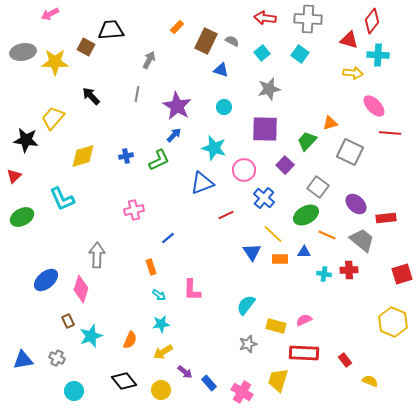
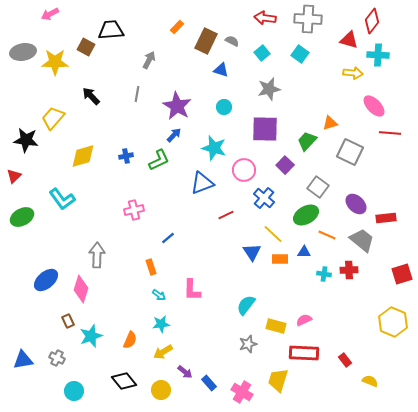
cyan L-shape at (62, 199): rotated 12 degrees counterclockwise
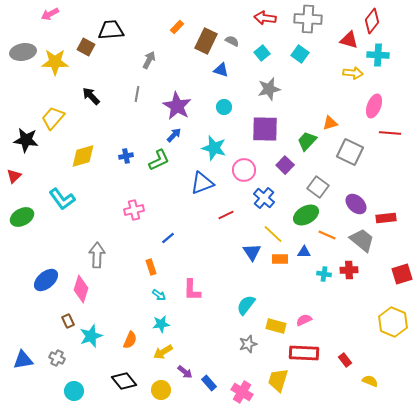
pink ellipse at (374, 106): rotated 65 degrees clockwise
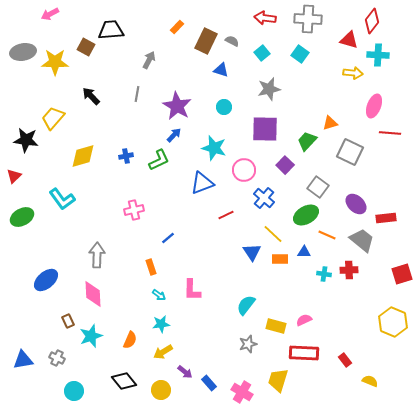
pink diamond at (81, 289): moved 12 px right, 5 px down; rotated 20 degrees counterclockwise
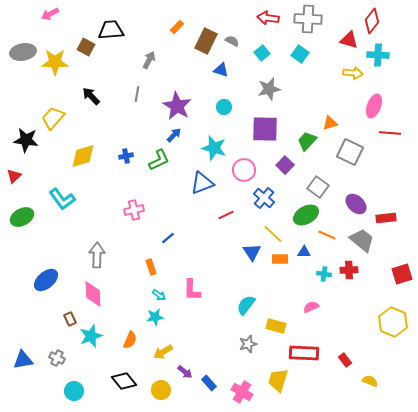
red arrow at (265, 18): moved 3 px right
pink semicircle at (304, 320): moved 7 px right, 13 px up
brown rectangle at (68, 321): moved 2 px right, 2 px up
cyan star at (161, 324): moved 6 px left, 7 px up
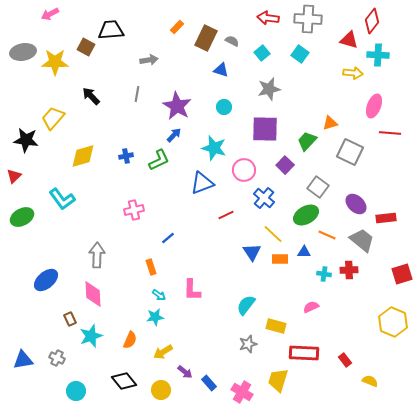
brown rectangle at (206, 41): moved 3 px up
gray arrow at (149, 60): rotated 54 degrees clockwise
cyan circle at (74, 391): moved 2 px right
